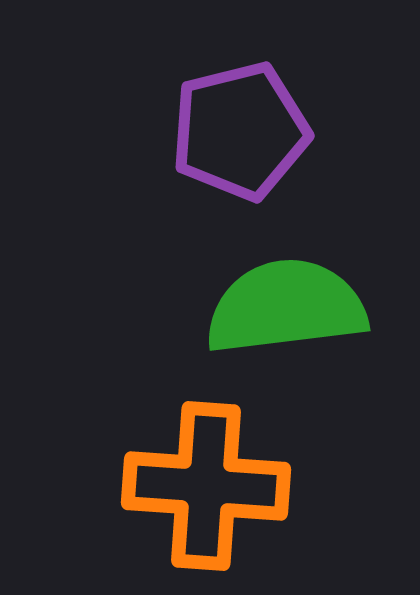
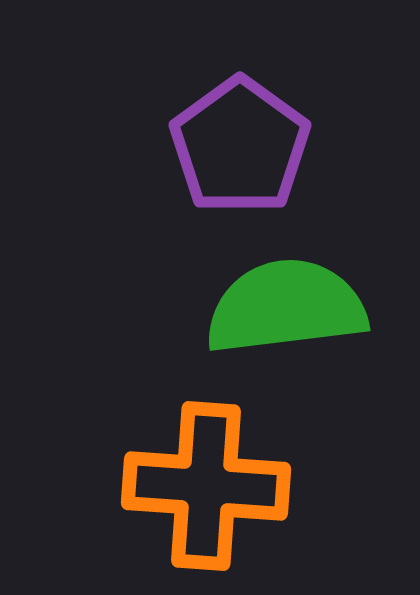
purple pentagon: moved 15 px down; rotated 22 degrees counterclockwise
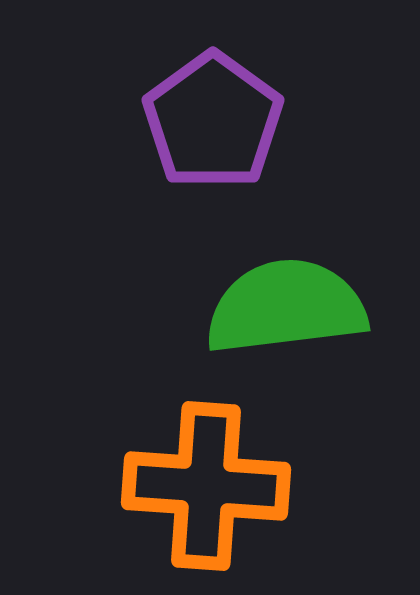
purple pentagon: moved 27 px left, 25 px up
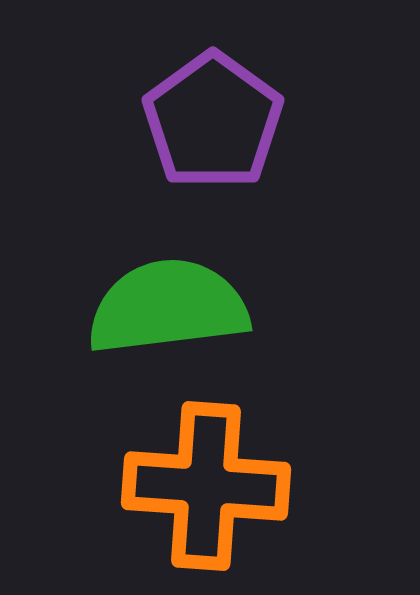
green semicircle: moved 118 px left
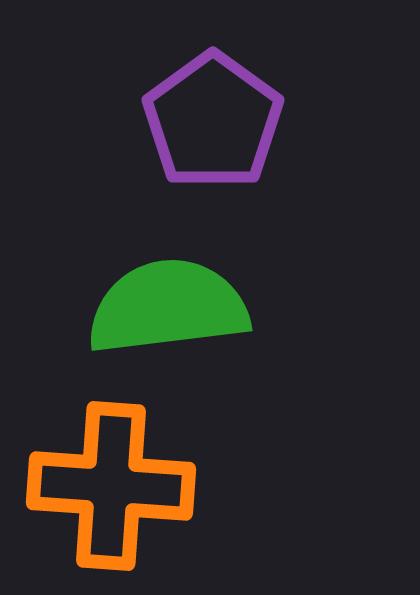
orange cross: moved 95 px left
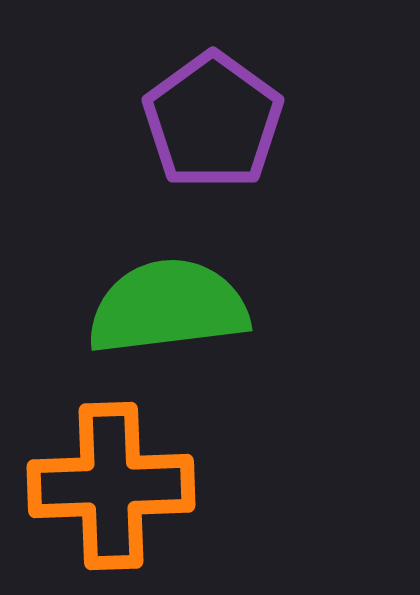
orange cross: rotated 6 degrees counterclockwise
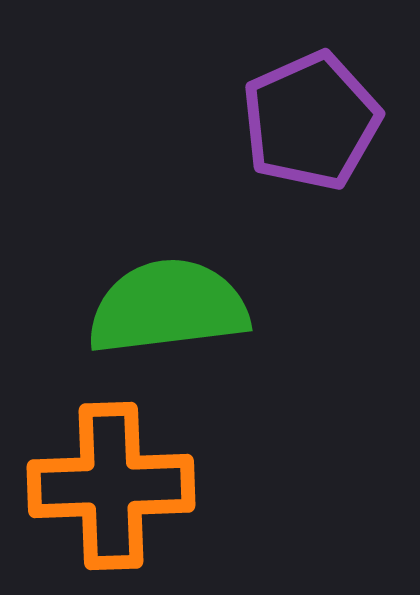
purple pentagon: moved 98 px right; rotated 12 degrees clockwise
